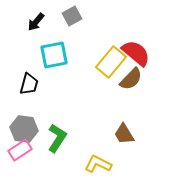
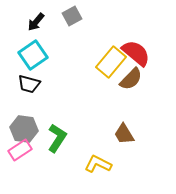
cyan square: moved 21 px left; rotated 24 degrees counterclockwise
black trapezoid: rotated 90 degrees clockwise
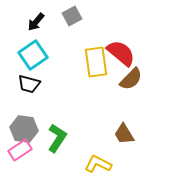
red semicircle: moved 15 px left
yellow rectangle: moved 15 px left; rotated 48 degrees counterclockwise
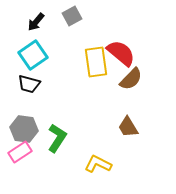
brown trapezoid: moved 4 px right, 7 px up
pink rectangle: moved 2 px down
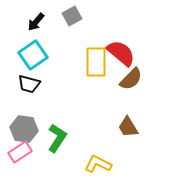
yellow rectangle: rotated 8 degrees clockwise
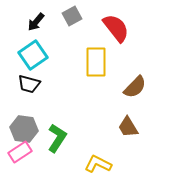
red semicircle: moved 5 px left, 25 px up; rotated 12 degrees clockwise
brown semicircle: moved 4 px right, 8 px down
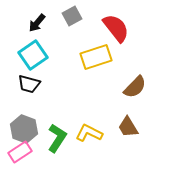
black arrow: moved 1 px right, 1 px down
yellow rectangle: moved 5 px up; rotated 72 degrees clockwise
gray hexagon: rotated 12 degrees clockwise
yellow L-shape: moved 9 px left, 31 px up
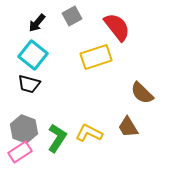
red semicircle: moved 1 px right, 1 px up
cyan square: rotated 16 degrees counterclockwise
brown semicircle: moved 7 px right, 6 px down; rotated 90 degrees clockwise
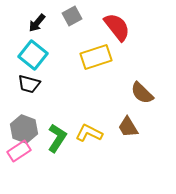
pink rectangle: moved 1 px left, 1 px up
